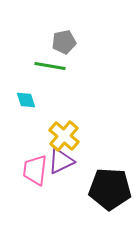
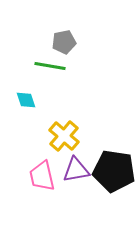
purple triangle: moved 15 px right, 9 px down; rotated 16 degrees clockwise
pink trapezoid: moved 7 px right, 6 px down; rotated 20 degrees counterclockwise
black pentagon: moved 4 px right, 18 px up; rotated 6 degrees clockwise
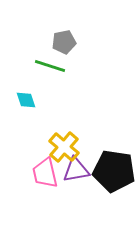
green line: rotated 8 degrees clockwise
yellow cross: moved 11 px down
pink trapezoid: moved 3 px right, 3 px up
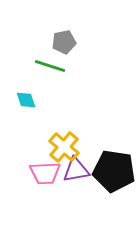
pink trapezoid: rotated 80 degrees counterclockwise
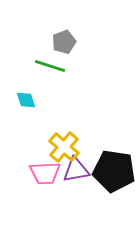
gray pentagon: rotated 10 degrees counterclockwise
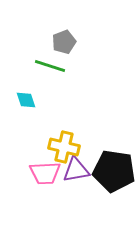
yellow cross: rotated 28 degrees counterclockwise
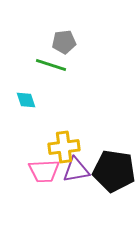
gray pentagon: rotated 15 degrees clockwise
green line: moved 1 px right, 1 px up
yellow cross: rotated 20 degrees counterclockwise
pink trapezoid: moved 1 px left, 2 px up
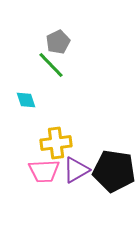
gray pentagon: moved 6 px left; rotated 20 degrees counterclockwise
green line: rotated 28 degrees clockwise
yellow cross: moved 8 px left, 4 px up
purple triangle: rotated 20 degrees counterclockwise
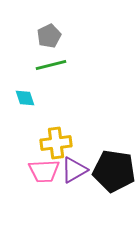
gray pentagon: moved 9 px left, 6 px up
green line: rotated 60 degrees counterclockwise
cyan diamond: moved 1 px left, 2 px up
purple triangle: moved 2 px left
